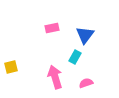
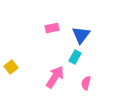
blue triangle: moved 4 px left
yellow square: rotated 24 degrees counterclockwise
pink arrow: rotated 50 degrees clockwise
pink semicircle: rotated 56 degrees counterclockwise
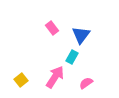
pink rectangle: rotated 64 degrees clockwise
cyan rectangle: moved 3 px left
yellow square: moved 10 px right, 13 px down
pink semicircle: rotated 40 degrees clockwise
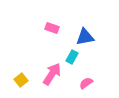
pink rectangle: rotated 32 degrees counterclockwise
blue triangle: moved 4 px right, 2 px down; rotated 42 degrees clockwise
pink arrow: moved 3 px left, 3 px up
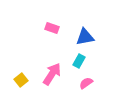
cyan rectangle: moved 7 px right, 4 px down
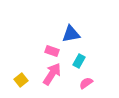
pink rectangle: moved 23 px down
blue triangle: moved 14 px left, 3 px up
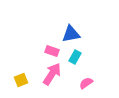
cyan rectangle: moved 4 px left, 4 px up
yellow square: rotated 16 degrees clockwise
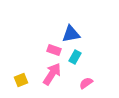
pink rectangle: moved 2 px right, 1 px up
